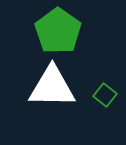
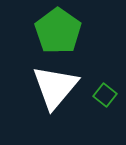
white triangle: moved 3 px right; rotated 51 degrees counterclockwise
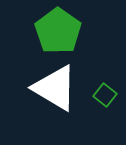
white triangle: moved 1 px down; rotated 39 degrees counterclockwise
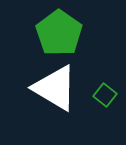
green pentagon: moved 1 px right, 2 px down
